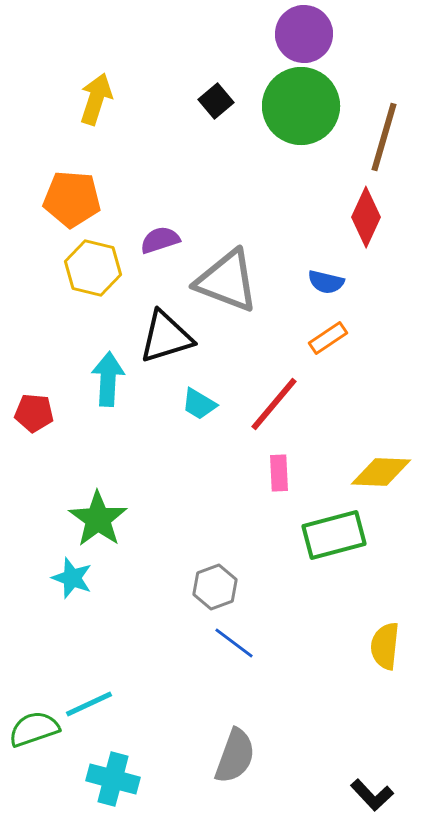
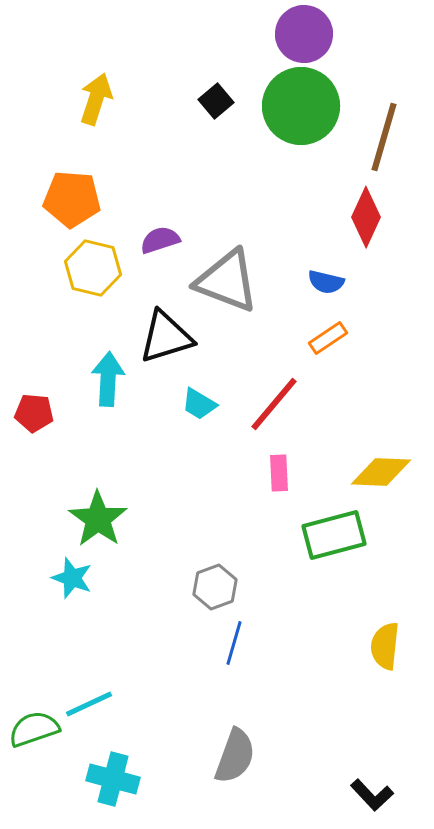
blue line: rotated 69 degrees clockwise
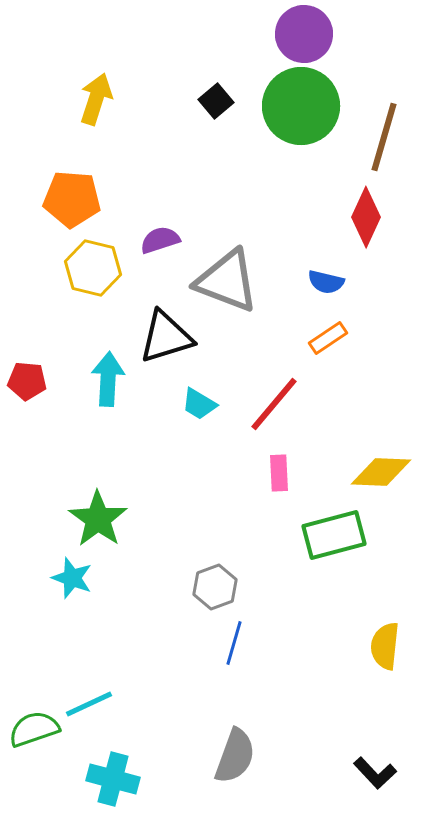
red pentagon: moved 7 px left, 32 px up
black L-shape: moved 3 px right, 22 px up
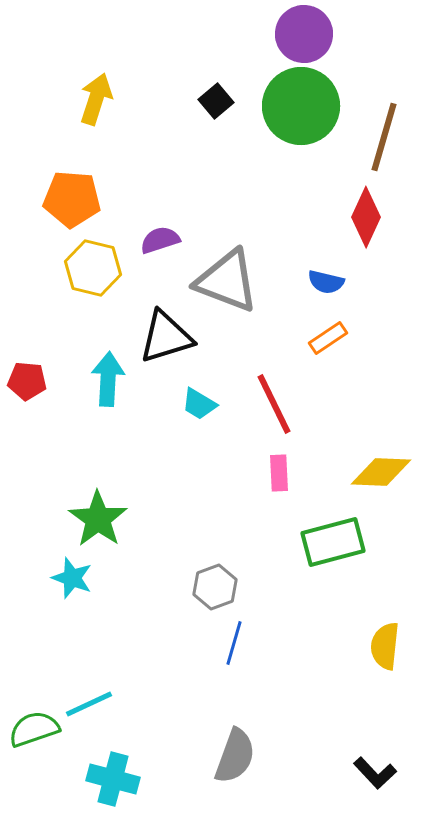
red line: rotated 66 degrees counterclockwise
green rectangle: moved 1 px left, 7 px down
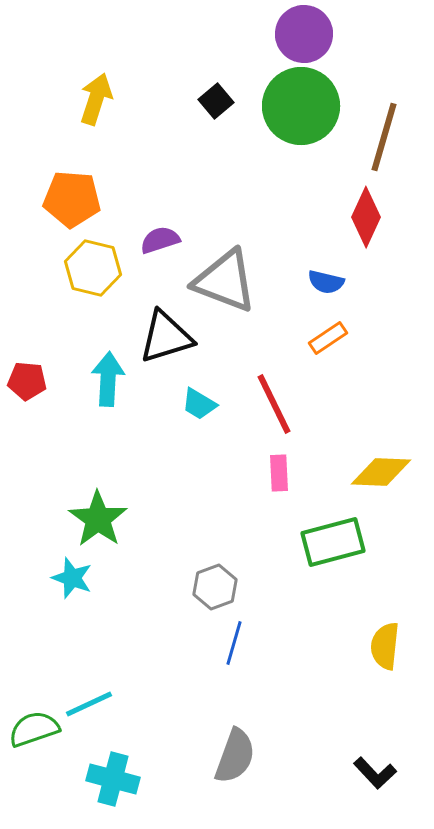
gray triangle: moved 2 px left
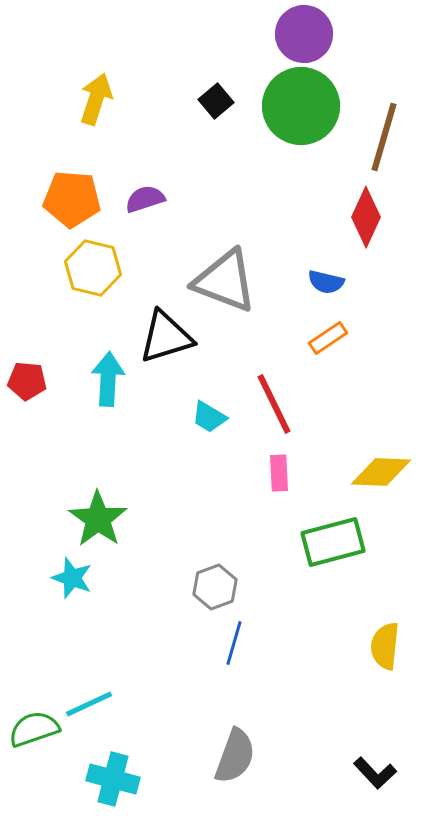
purple semicircle: moved 15 px left, 41 px up
cyan trapezoid: moved 10 px right, 13 px down
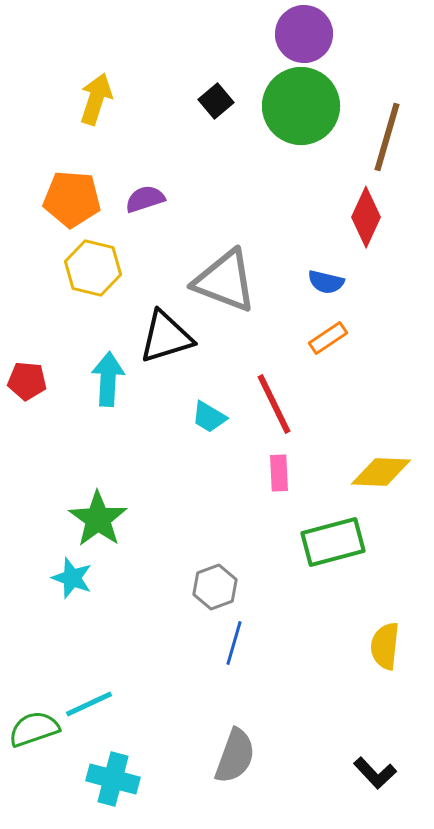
brown line: moved 3 px right
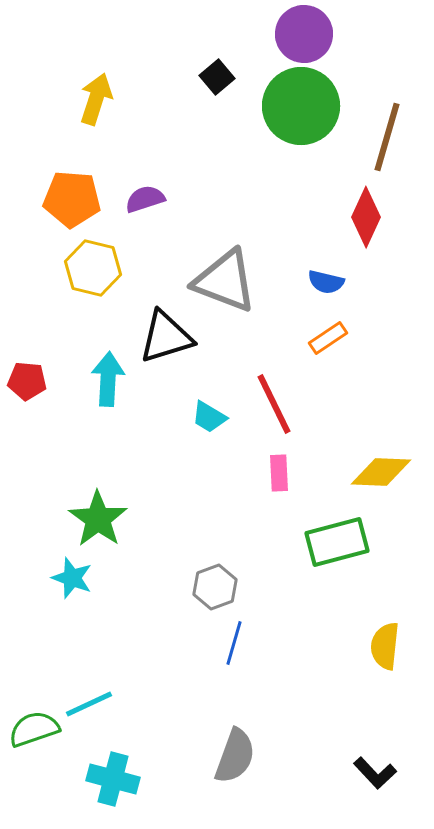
black square: moved 1 px right, 24 px up
green rectangle: moved 4 px right
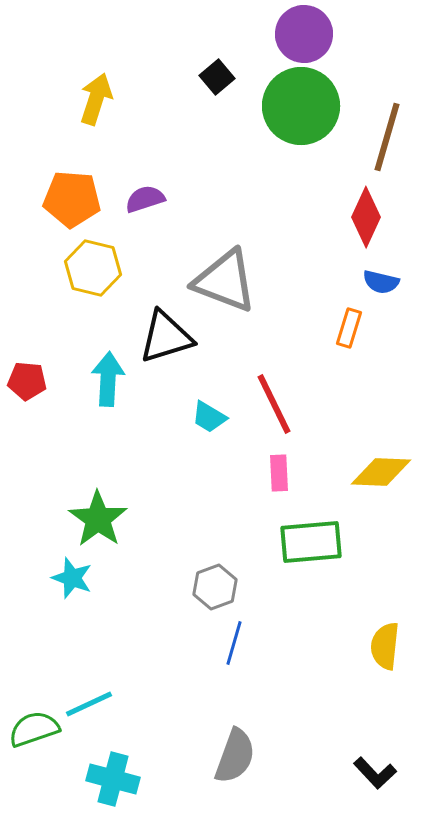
blue semicircle: moved 55 px right
orange rectangle: moved 21 px right, 10 px up; rotated 39 degrees counterclockwise
green rectangle: moved 26 px left; rotated 10 degrees clockwise
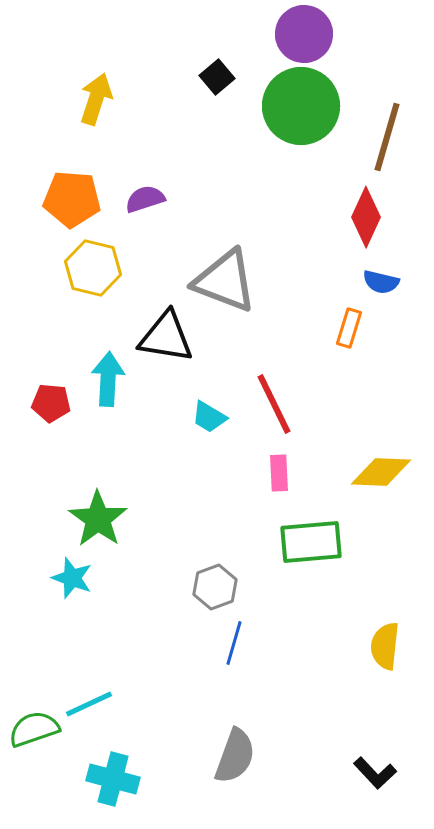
black triangle: rotated 26 degrees clockwise
red pentagon: moved 24 px right, 22 px down
